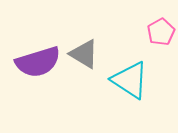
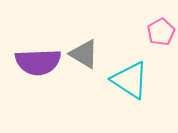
purple semicircle: rotated 15 degrees clockwise
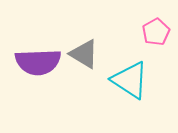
pink pentagon: moved 5 px left
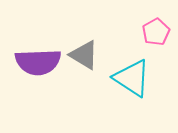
gray triangle: moved 1 px down
cyan triangle: moved 2 px right, 2 px up
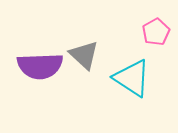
gray triangle: rotated 12 degrees clockwise
purple semicircle: moved 2 px right, 4 px down
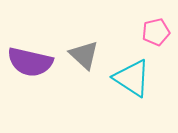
pink pentagon: rotated 16 degrees clockwise
purple semicircle: moved 10 px left, 4 px up; rotated 15 degrees clockwise
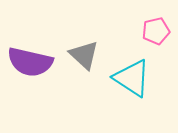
pink pentagon: moved 1 px up
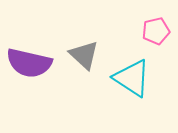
purple semicircle: moved 1 px left, 1 px down
